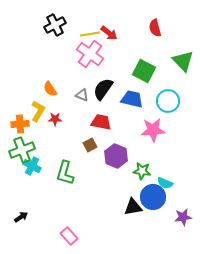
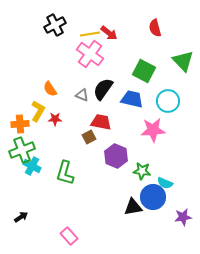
brown square: moved 1 px left, 8 px up
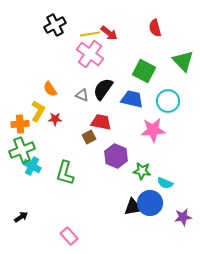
blue circle: moved 3 px left, 6 px down
